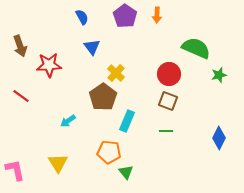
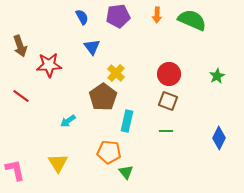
purple pentagon: moved 7 px left; rotated 30 degrees clockwise
green semicircle: moved 4 px left, 28 px up
green star: moved 2 px left, 1 px down; rotated 14 degrees counterclockwise
cyan rectangle: rotated 10 degrees counterclockwise
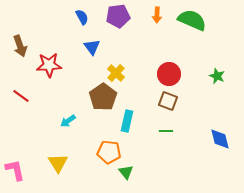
green star: rotated 21 degrees counterclockwise
blue diamond: moved 1 px right, 1 px down; rotated 40 degrees counterclockwise
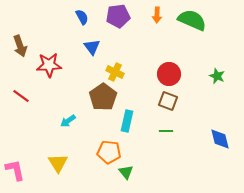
yellow cross: moved 1 px left, 1 px up; rotated 18 degrees counterclockwise
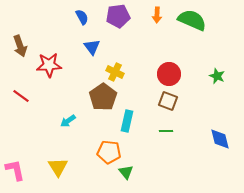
yellow triangle: moved 4 px down
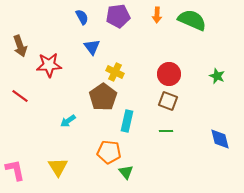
red line: moved 1 px left
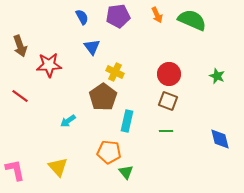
orange arrow: rotated 28 degrees counterclockwise
yellow triangle: rotated 10 degrees counterclockwise
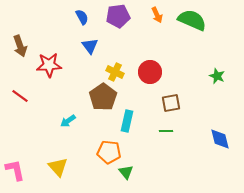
blue triangle: moved 2 px left, 1 px up
red circle: moved 19 px left, 2 px up
brown square: moved 3 px right, 2 px down; rotated 30 degrees counterclockwise
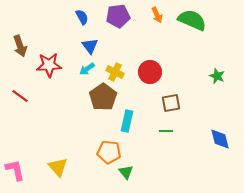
cyan arrow: moved 19 px right, 52 px up
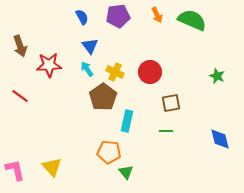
cyan arrow: rotated 91 degrees clockwise
yellow triangle: moved 6 px left
